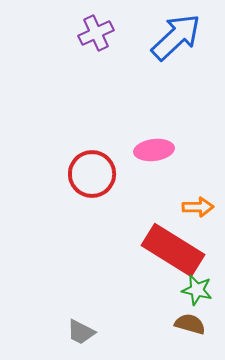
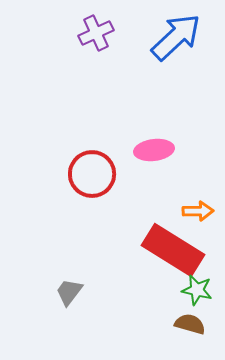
orange arrow: moved 4 px down
gray trapezoid: moved 12 px left, 40 px up; rotated 100 degrees clockwise
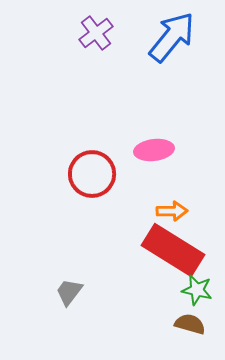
purple cross: rotated 12 degrees counterclockwise
blue arrow: moved 4 px left; rotated 8 degrees counterclockwise
orange arrow: moved 26 px left
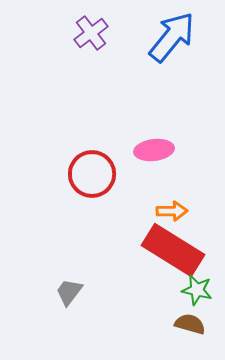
purple cross: moved 5 px left
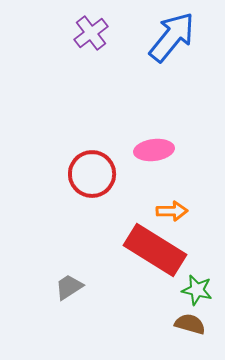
red rectangle: moved 18 px left
gray trapezoid: moved 5 px up; rotated 20 degrees clockwise
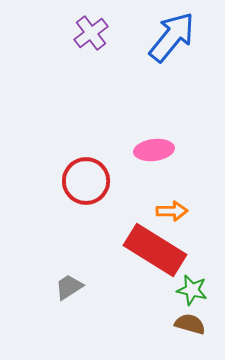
red circle: moved 6 px left, 7 px down
green star: moved 5 px left
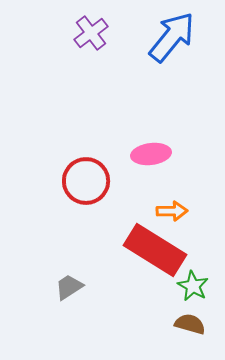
pink ellipse: moved 3 px left, 4 px down
green star: moved 1 px right, 4 px up; rotated 16 degrees clockwise
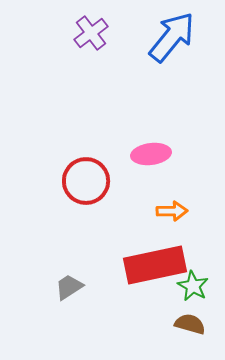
red rectangle: moved 15 px down; rotated 44 degrees counterclockwise
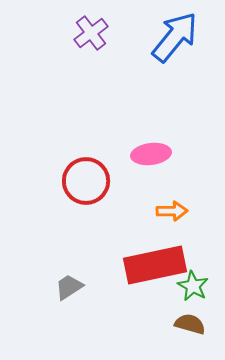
blue arrow: moved 3 px right
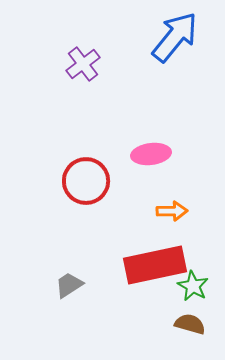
purple cross: moved 8 px left, 31 px down
gray trapezoid: moved 2 px up
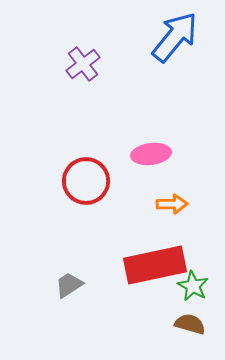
orange arrow: moved 7 px up
